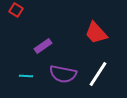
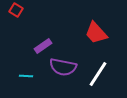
purple semicircle: moved 7 px up
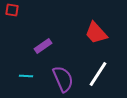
red square: moved 4 px left; rotated 24 degrees counterclockwise
purple semicircle: moved 12 px down; rotated 124 degrees counterclockwise
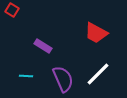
red square: rotated 24 degrees clockwise
red trapezoid: rotated 20 degrees counterclockwise
purple rectangle: rotated 66 degrees clockwise
white line: rotated 12 degrees clockwise
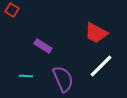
white line: moved 3 px right, 8 px up
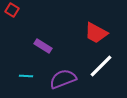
purple semicircle: rotated 88 degrees counterclockwise
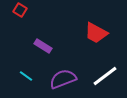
red square: moved 8 px right
white line: moved 4 px right, 10 px down; rotated 8 degrees clockwise
cyan line: rotated 32 degrees clockwise
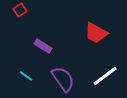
red square: rotated 24 degrees clockwise
purple semicircle: rotated 76 degrees clockwise
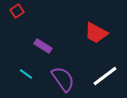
red square: moved 3 px left, 1 px down
cyan line: moved 2 px up
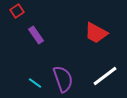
purple rectangle: moved 7 px left, 11 px up; rotated 24 degrees clockwise
cyan line: moved 9 px right, 9 px down
purple semicircle: rotated 16 degrees clockwise
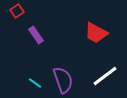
purple semicircle: moved 1 px down
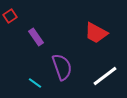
red square: moved 7 px left, 5 px down
purple rectangle: moved 2 px down
purple semicircle: moved 1 px left, 13 px up
